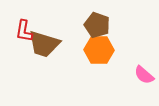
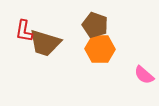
brown pentagon: moved 2 px left
brown trapezoid: moved 1 px right, 1 px up
orange hexagon: moved 1 px right, 1 px up
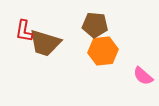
brown pentagon: rotated 15 degrees counterclockwise
orange hexagon: moved 3 px right, 2 px down; rotated 8 degrees counterclockwise
pink semicircle: moved 1 px left, 1 px down
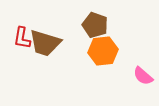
brown pentagon: rotated 15 degrees clockwise
red L-shape: moved 2 px left, 7 px down
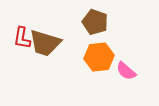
brown pentagon: moved 3 px up
orange hexagon: moved 4 px left, 6 px down
pink semicircle: moved 17 px left, 5 px up
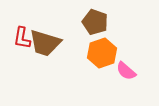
orange hexagon: moved 3 px right, 4 px up; rotated 12 degrees counterclockwise
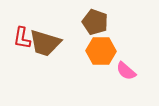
orange hexagon: moved 1 px left, 2 px up; rotated 20 degrees clockwise
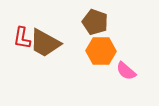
brown trapezoid: rotated 12 degrees clockwise
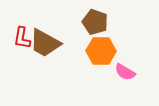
pink semicircle: moved 1 px left, 1 px down; rotated 10 degrees counterclockwise
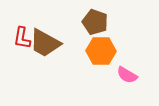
pink semicircle: moved 2 px right, 3 px down
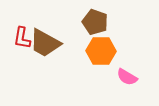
pink semicircle: moved 2 px down
